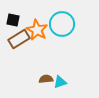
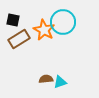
cyan circle: moved 1 px right, 2 px up
orange star: moved 7 px right
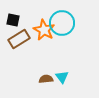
cyan circle: moved 1 px left, 1 px down
cyan triangle: moved 2 px right, 5 px up; rotated 48 degrees counterclockwise
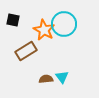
cyan circle: moved 2 px right, 1 px down
brown rectangle: moved 7 px right, 12 px down
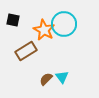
brown semicircle: rotated 40 degrees counterclockwise
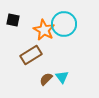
brown rectangle: moved 5 px right, 4 px down
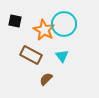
black square: moved 2 px right, 1 px down
brown rectangle: rotated 60 degrees clockwise
cyan triangle: moved 21 px up
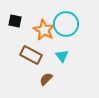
cyan circle: moved 2 px right
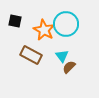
brown semicircle: moved 23 px right, 12 px up
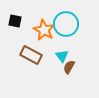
brown semicircle: rotated 16 degrees counterclockwise
